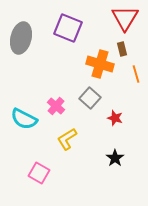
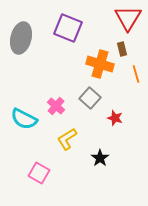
red triangle: moved 3 px right
black star: moved 15 px left
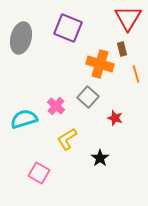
gray square: moved 2 px left, 1 px up
cyan semicircle: rotated 136 degrees clockwise
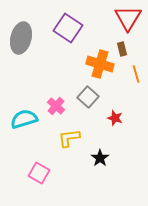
purple square: rotated 12 degrees clockwise
yellow L-shape: moved 2 px right, 1 px up; rotated 25 degrees clockwise
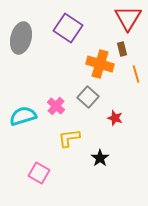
cyan semicircle: moved 1 px left, 3 px up
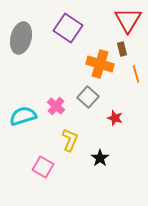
red triangle: moved 2 px down
yellow L-shape: moved 1 px right, 2 px down; rotated 120 degrees clockwise
pink square: moved 4 px right, 6 px up
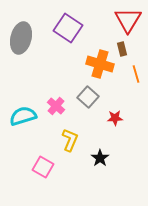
red star: rotated 21 degrees counterclockwise
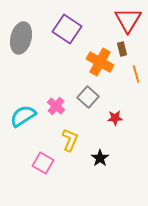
purple square: moved 1 px left, 1 px down
orange cross: moved 2 px up; rotated 12 degrees clockwise
cyan semicircle: rotated 16 degrees counterclockwise
pink square: moved 4 px up
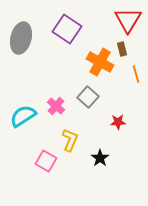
red star: moved 3 px right, 4 px down
pink square: moved 3 px right, 2 px up
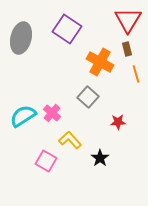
brown rectangle: moved 5 px right
pink cross: moved 4 px left, 7 px down
yellow L-shape: rotated 65 degrees counterclockwise
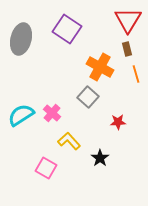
gray ellipse: moved 1 px down
orange cross: moved 5 px down
cyan semicircle: moved 2 px left, 1 px up
yellow L-shape: moved 1 px left, 1 px down
pink square: moved 7 px down
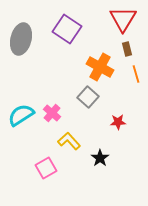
red triangle: moved 5 px left, 1 px up
pink square: rotated 30 degrees clockwise
